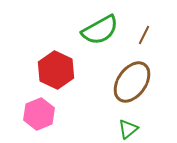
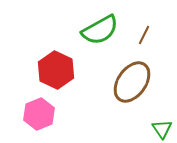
green triangle: moved 34 px right; rotated 25 degrees counterclockwise
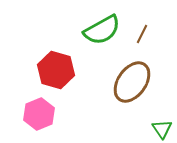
green semicircle: moved 2 px right
brown line: moved 2 px left, 1 px up
red hexagon: rotated 9 degrees counterclockwise
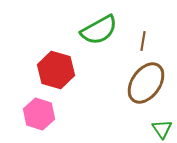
green semicircle: moved 3 px left
brown line: moved 1 px right, 7 px down; rotated 18 degrees counterclockwise
brown ellipse: moved 14 px right, 1 px down
pink hexagon: rotated 20 degrees counterclockwise
